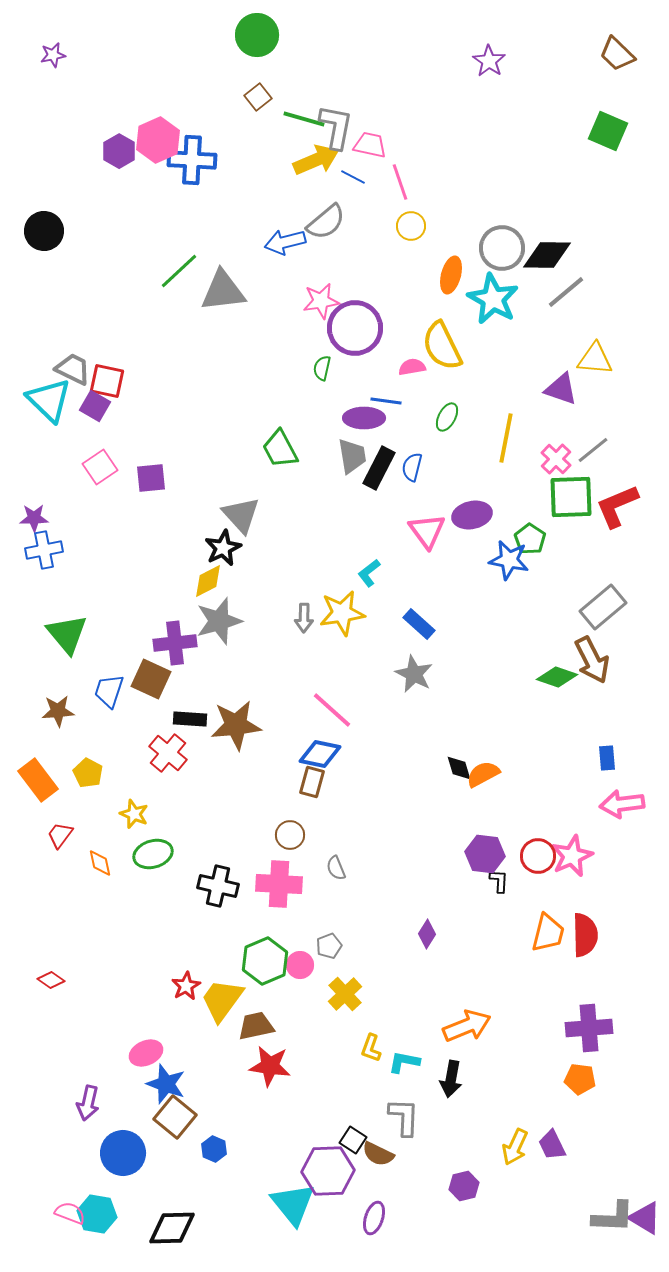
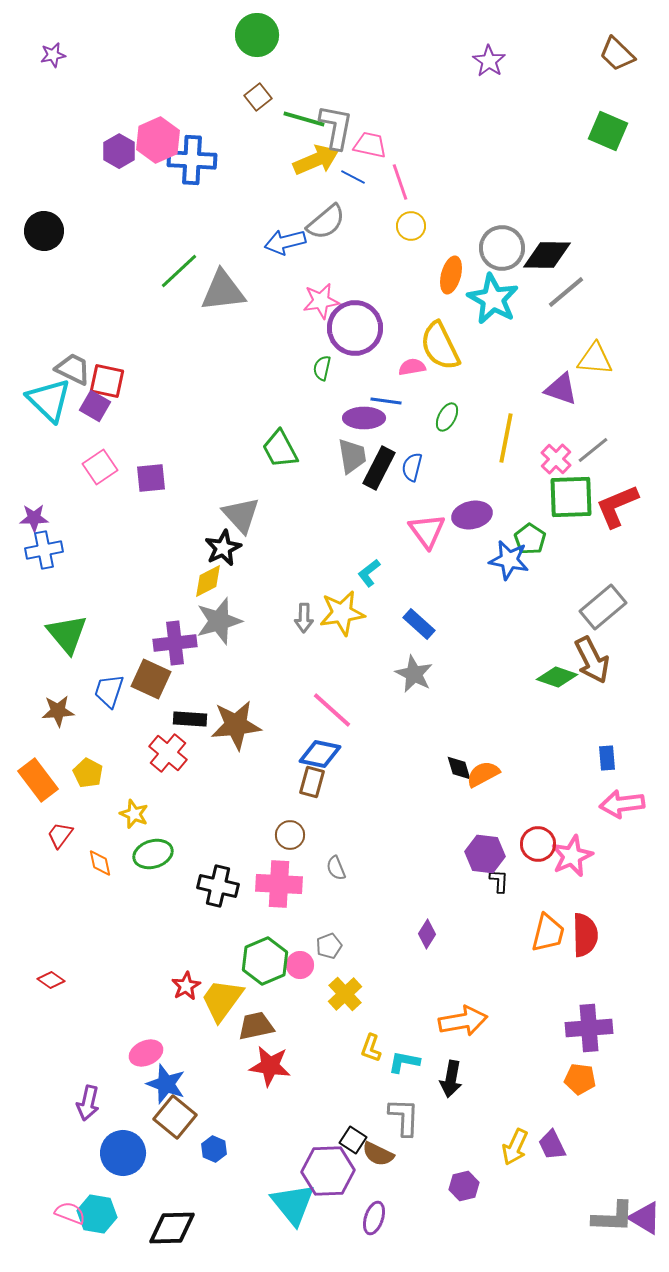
yellow semicircle at (442, 346): moved 2 px left
red circle at (538, 856): moved 12 px up
orange arrow at (467, 1026): moved 4 px left, 5 px up; rotated 12 degrees clockwise
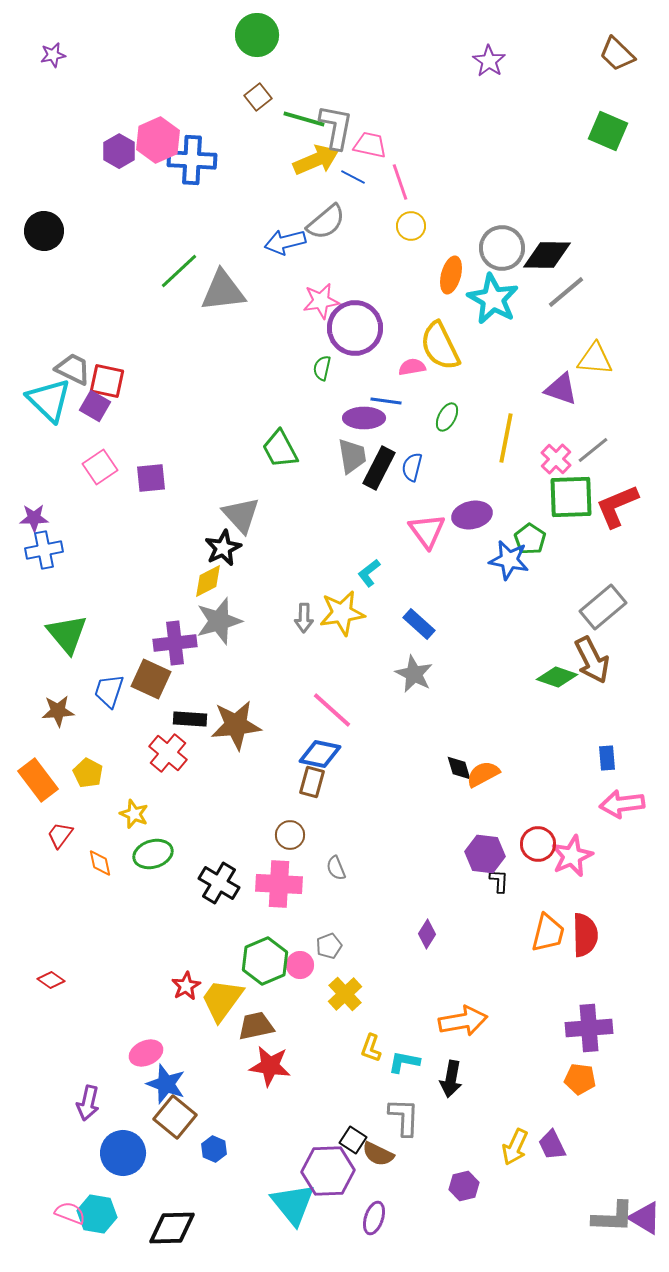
black cross at (218, 886): moved 1 px right, 3 px up; rotated 18 degrees clockwise
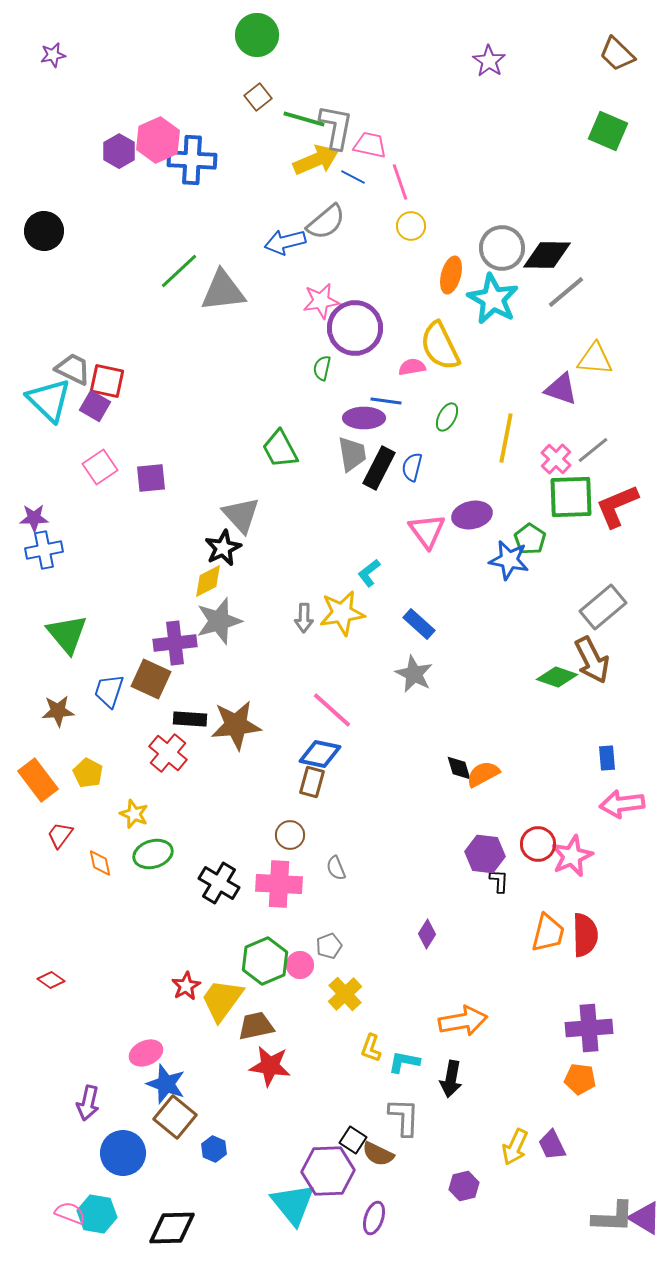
gray trapezoid at (352, 456): moved 2 px up
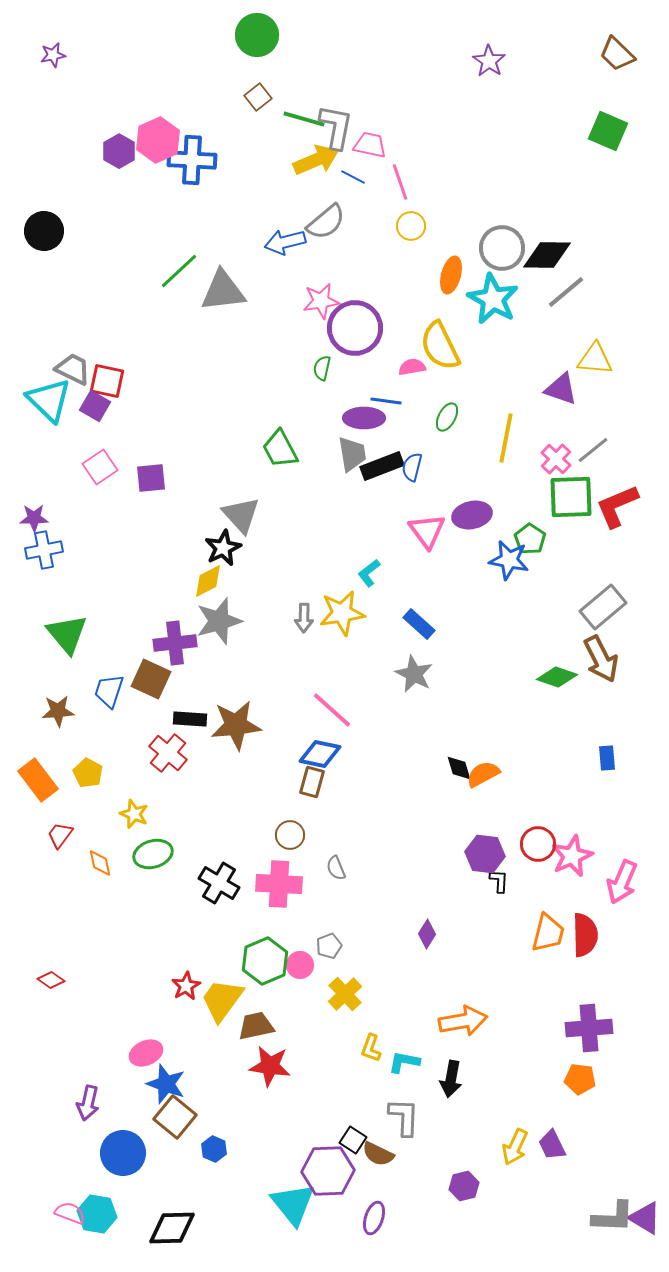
black rectangle at (379, 468): moved 3 px right, 2 px up; rotated 42 degrees clockwise
brown arrow at (592, 660): moved 9 px right, 1 px up
pink arrow at (622, 804): moved 78 px down; rotated 60 degrees counterclockwise
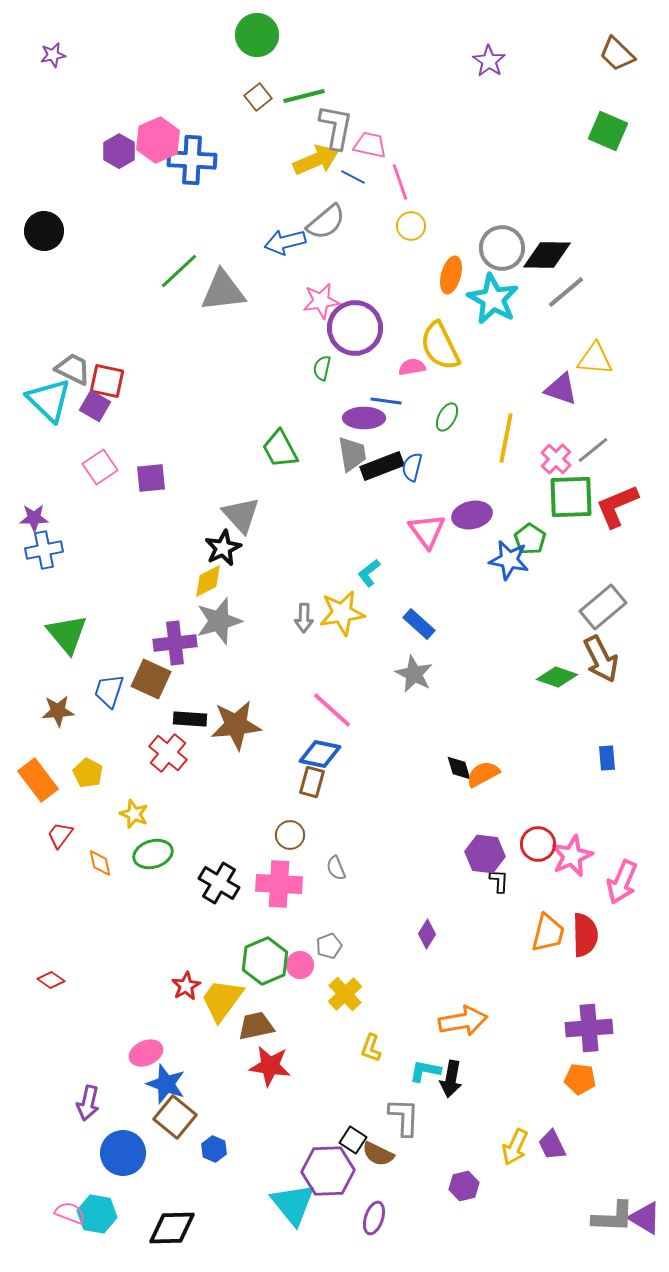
green line at (304, 119): moved 23 px up; rotated 30 degrees counterclockwise
cyan L-shape at (404, 1062): moved 21 px right, 9 px down
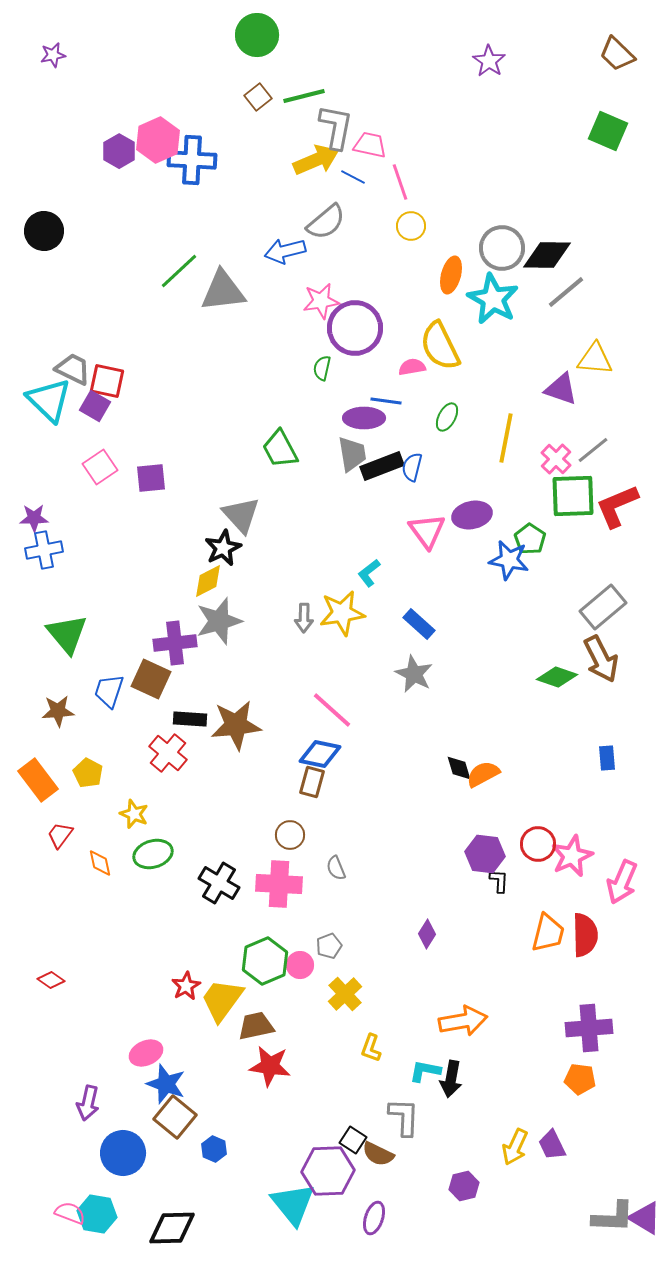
blue arrow at (285, 242): moved 9 px down
green square at (571, 497): moved 2 px right, 1 px up
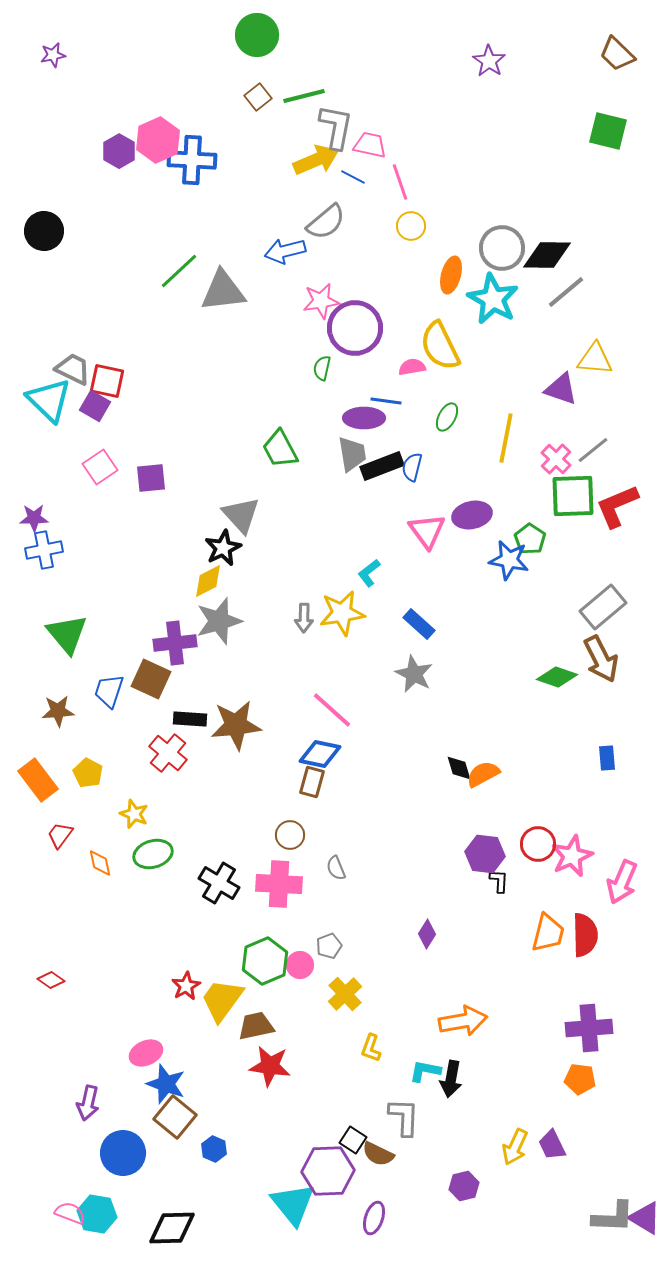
green square at (608, 131): rotated 9 degrees counterclockwise
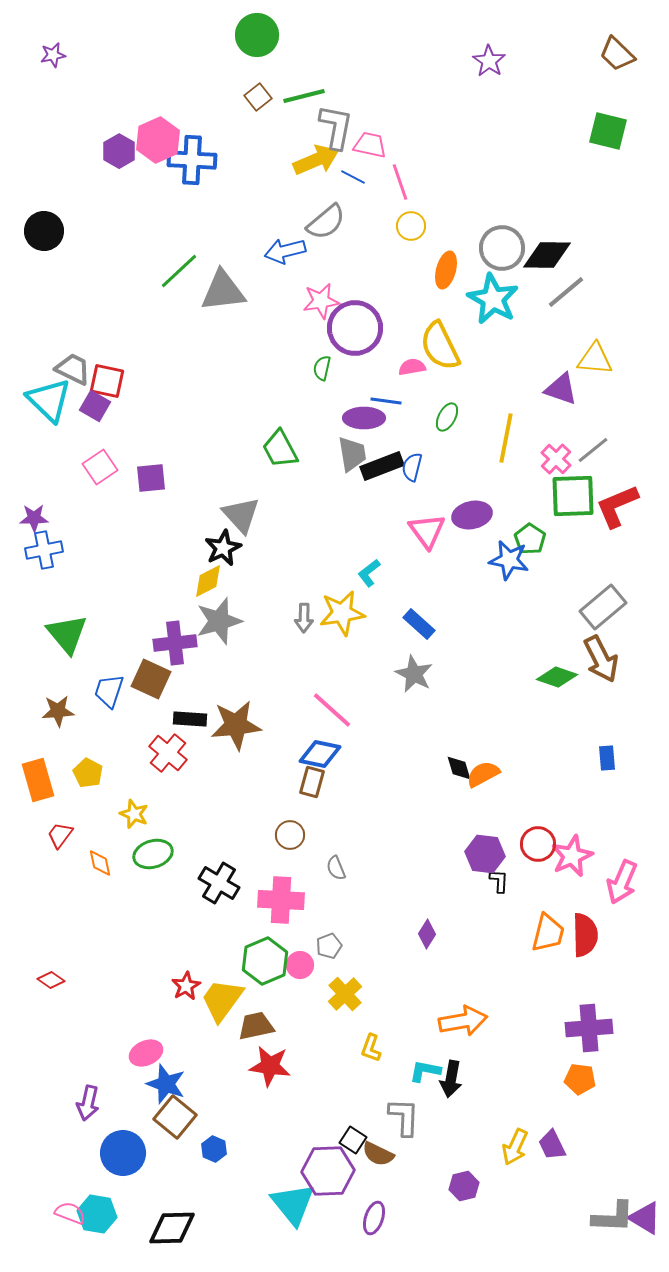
orange ellipse at (451, 275): moved 5 px left, 5 px up
orange rectangle at (38, 780): rotated 21 degrees clockwise
pink cross at (279, 884): moved 2 px right, 16 px down
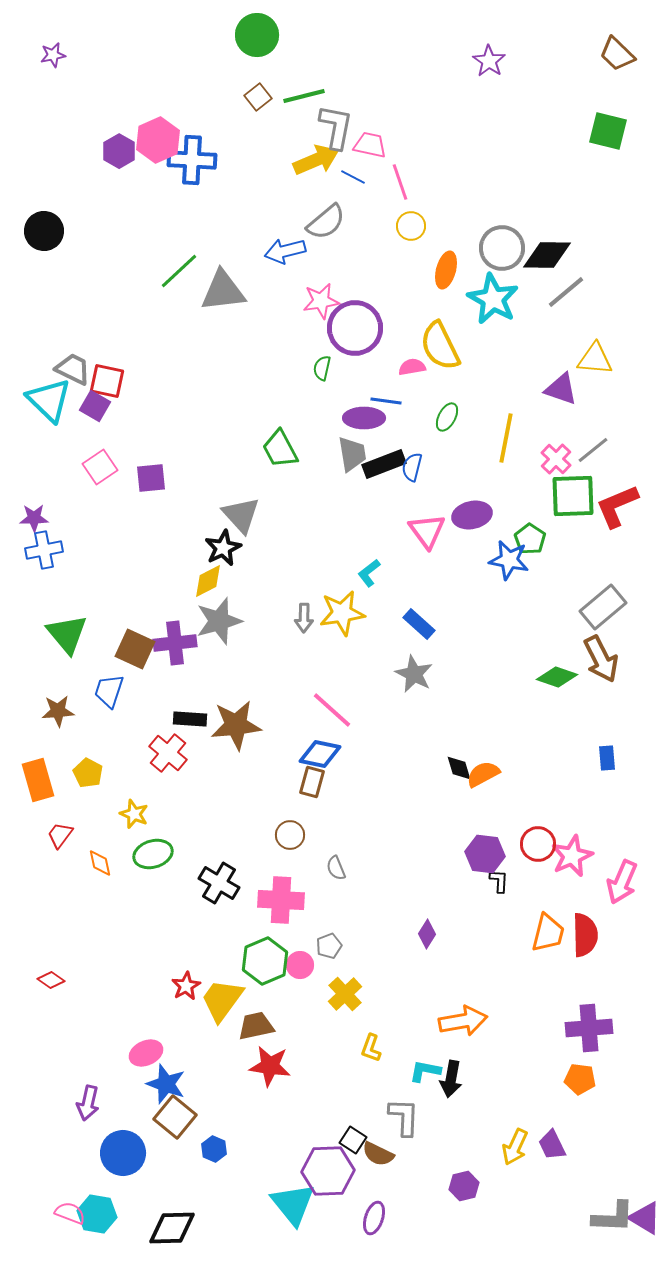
black rectangle at (382, 466): moved 2 px right, 2 px up
brown square at (151, 679): moved 16 px left, 30 px up
